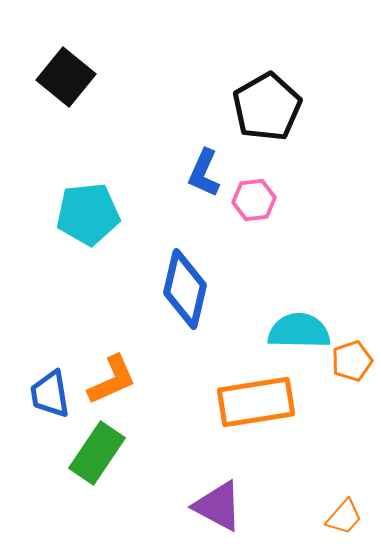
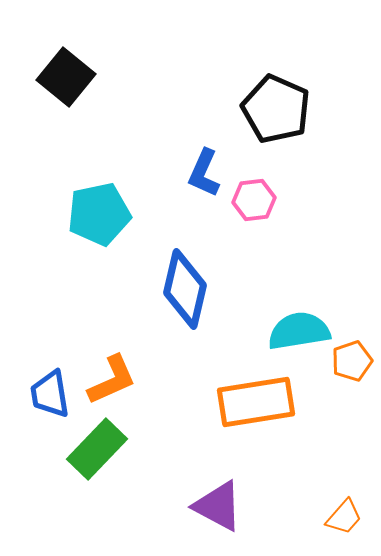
black pentagon: moved 9 px right, 2 px down; rotated 18 degrees counterclockwise
cyan pentagon: moved 11 px right; rotated 6 degrees counterclockwise
cyan semicircle: rotated 10 degrees counterclockwise
green rectangle: moved 4 px up; rotated 10 degrees clockwise
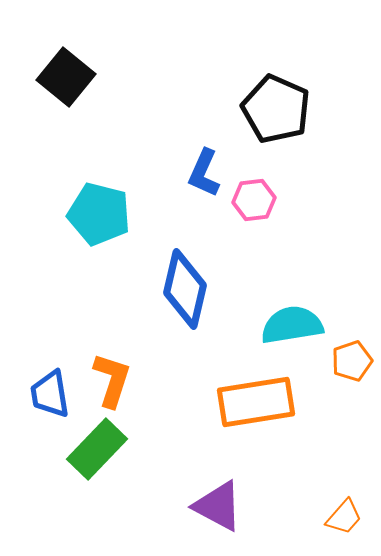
cyan pentagon: rotated 26 degrees clockwise
cyan semicircle: moved 7 px left, 6 px up
orange L-shape: rotated 48 degrees counterclockwise
